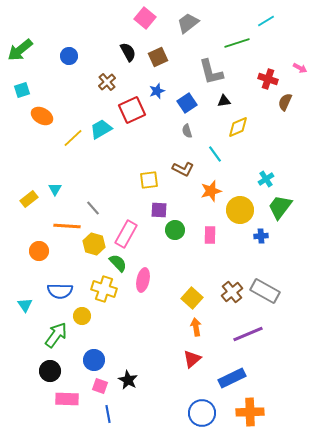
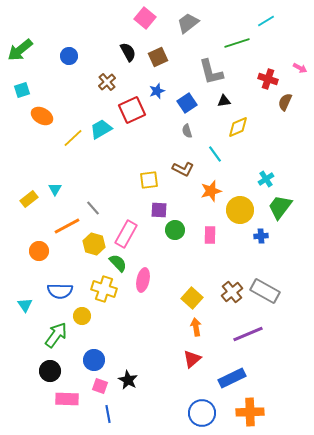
orange line at (67, 226): rotated 32 degrees counterclockwise
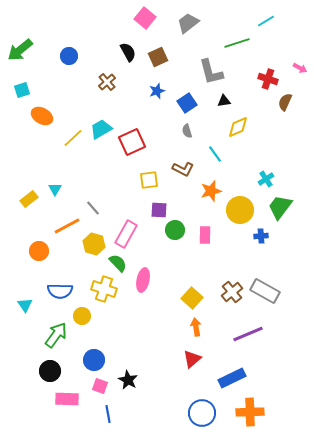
red square at (132, 110): moved 32 px down
pink rectangle at (210, 235): moved 5 px left
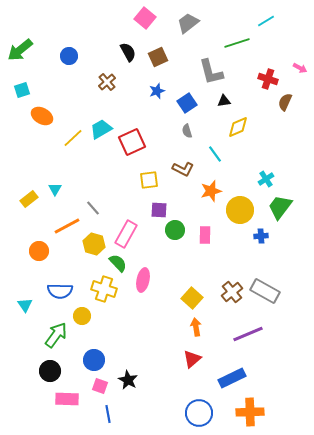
blue circle at (202, 413): moved 3 px left
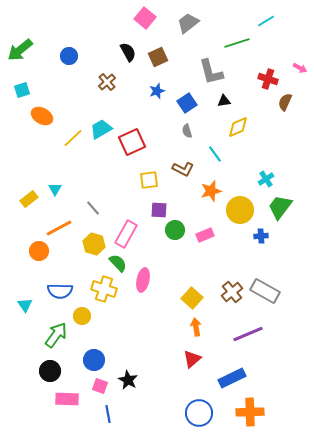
orange line at (67, 226): moved 8 px left, 2 px down
pink rectangle at (205, 235): rotated 66 degrees clockwise
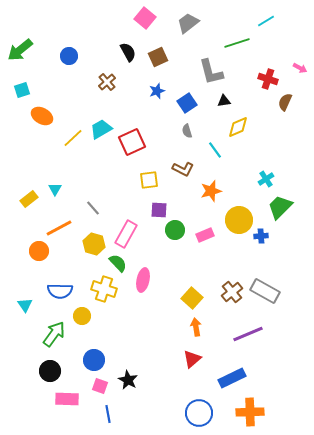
cyan line at (215, 154): moved 4 px up
green trapezoid at (280, 207): rotated 8 degrees clockwise
yellow circle at (240, 210): moved 1 px left, 10 px down
green arrow at (56, 335): moved 2 px left, 1 px up
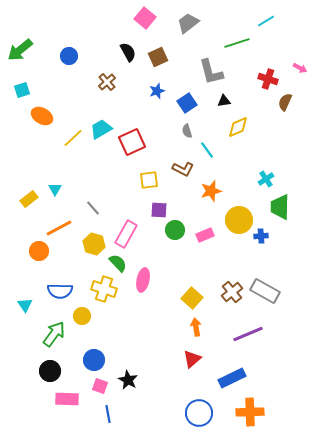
cyan line at (215, 150): moved 8 px left
green trapezoid at (280, 207): rotated 44 degrees counterclockwise
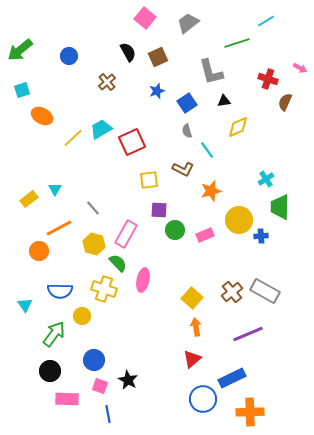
blue circle at (199, 413): moved 4 px right, 14 px up
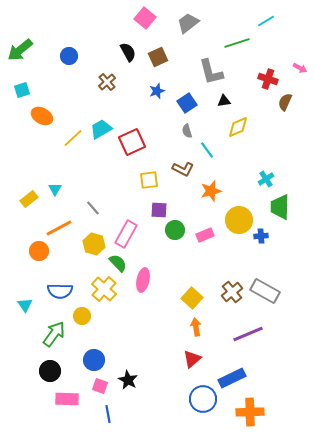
yellow cross at (104, 289): rotated 25 degrees clockwise
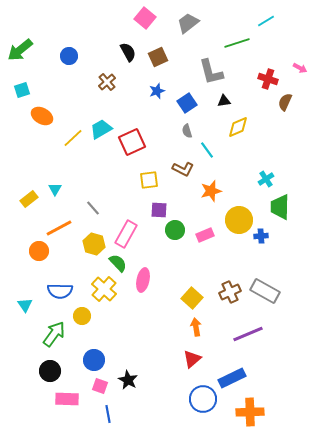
brown cross at (232, 292): moved 2 px left; rotated 15 degrees clockwise
